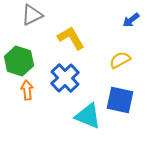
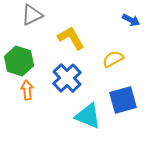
blue arrow: rotated 114 degrees counterclockwise
yellow semicircle: moved 7 px left, 1 px up
blue cross: moved 2 px right
blue square: moved 3 px right; rotated 28 degrees counterclockwise
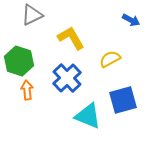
yellow semicircle: moved 3 px left
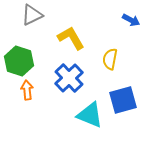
yellow semicircle: rotated 50 degrees counterclockwise
blue cross: moved 2 px right
cyan triangle: moved 2 px right, 1 px up
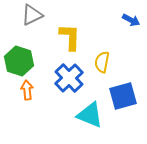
yellow L-shape: moved 1 px left, 1 px up; rotated 32 degrees clockwise
yellow semicircle: moved 8 px left, 3 px down
blue square: moved 4 px up
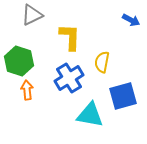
blue cross: rotated 12 degrees clockwise
cyan triangle: rotated 12 degrees counterclockwise
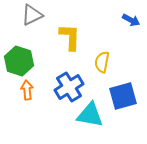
blue cross: moved 9 px down
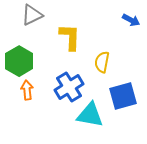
green hexagon: rotated 12 degrees clockwise
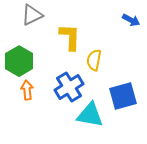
yellow semicircle: moved 8 px left, 2 px up
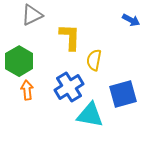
blue square: moved 2 px up
